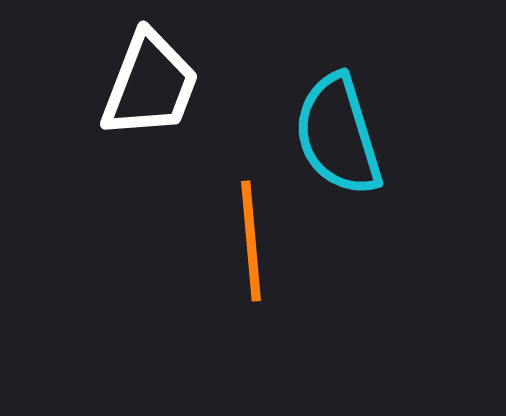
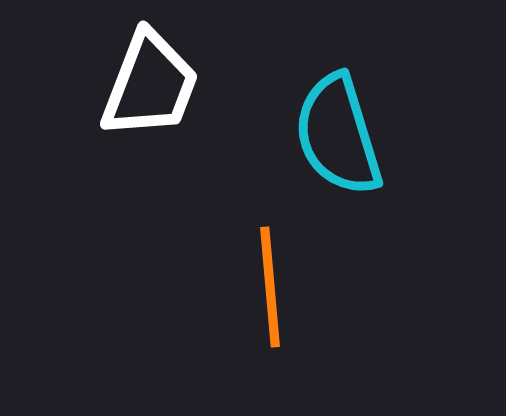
orange line: moved 19 px right, 46 px down
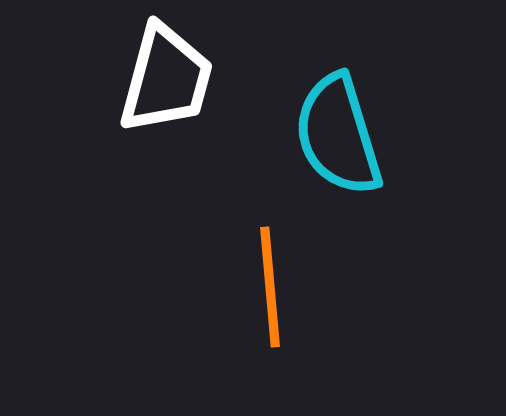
white trapezoid: moved 16 px right, 6 px up; rotated 6 degrees counterclockwise
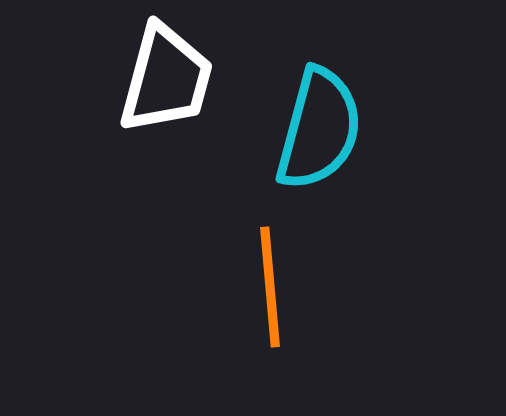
cyan semicircle: moved 19 px left, 6 px up; rotated 148 degrees counterclockwise
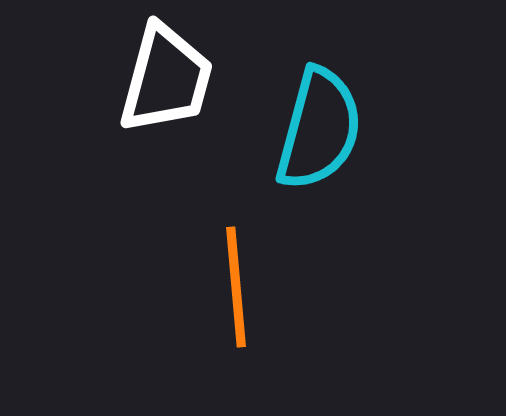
orange line: moved 34 px left
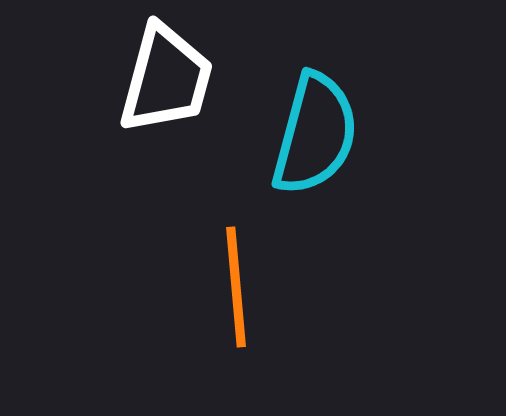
cyan semicircle: moved 4 px left, 5 px down
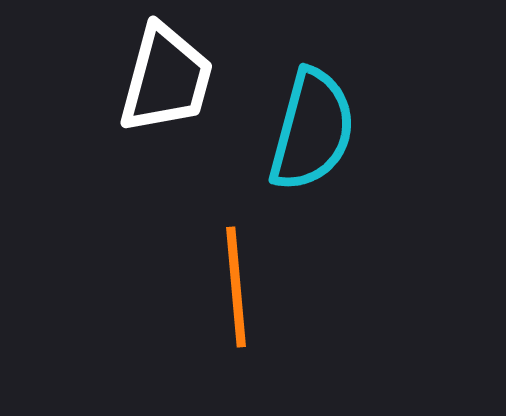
cyan semicircle: moved 3 px left, 4 px up
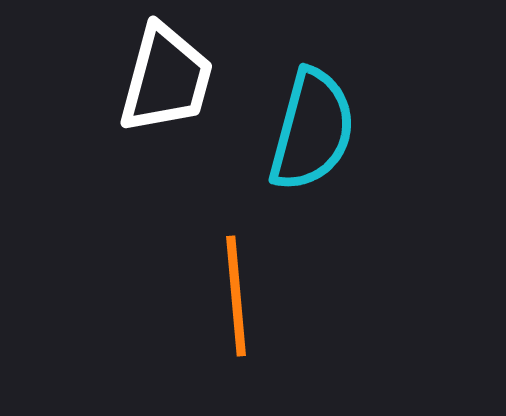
orange line: moved 9 px down
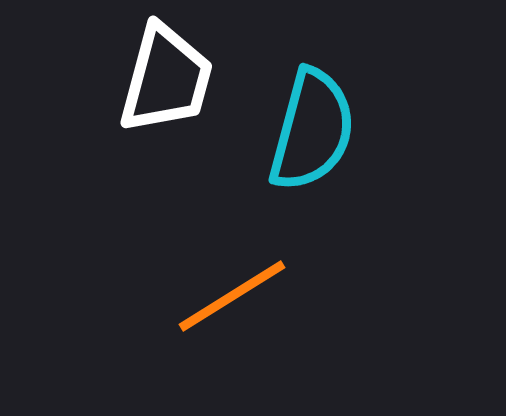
orange line: moved 4 px left; rotated 63 degrees clockwise
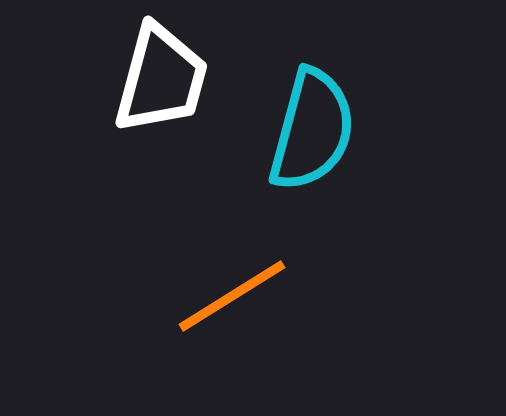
white trapezoid: moved 5 px left
